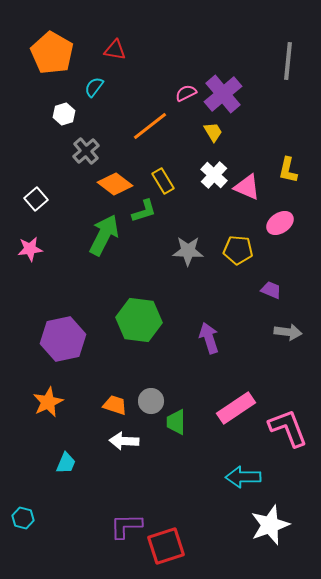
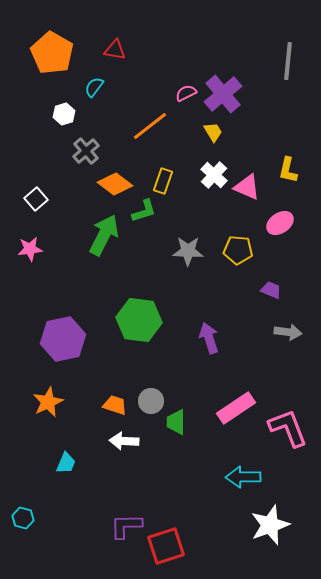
yellow rectangle: rotated 50 degrees clockwise
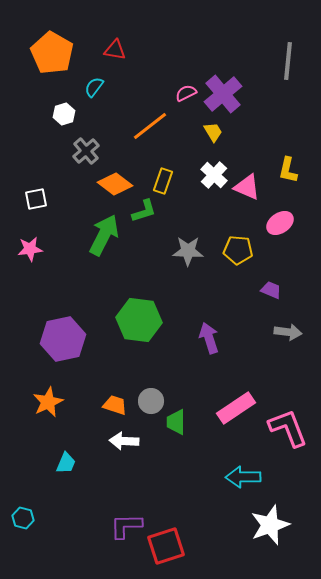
white square: rotated 30 degrees clockwise
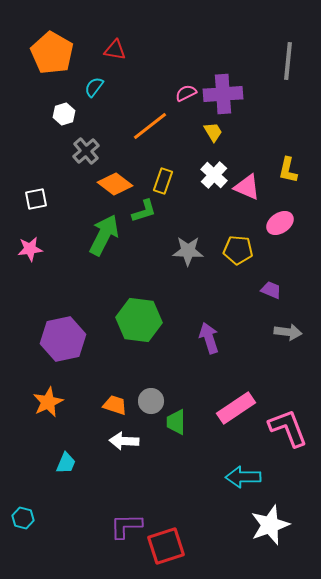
purple cross: rotated 36 degrees clockwise
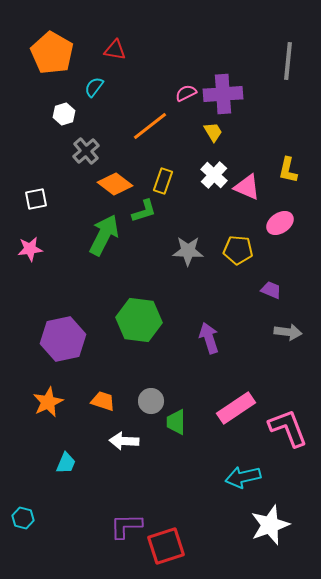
orange trapezoid: moved 12 px left, 4 px up
cyan arrow: rotated 12 degrees counterclockwise
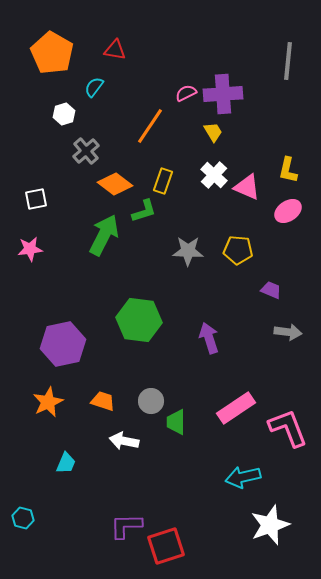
orange line: rotated 18 degrees counterclockwise
pink ellipse: moved 8 px right, 12 px up
purple hexagon: moved 5 px down
white arrow: rotated 8 degrees clockwise
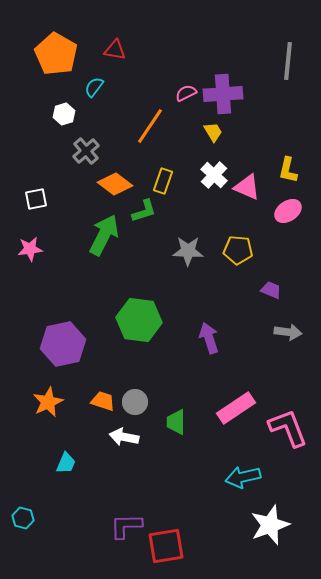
orange pentagon: moved 4 px right, 1 px down
gray circle: moved 16 px left, 1 px down
white arrow: moved 4 px up
red square: rotated 9 degrees clockwise
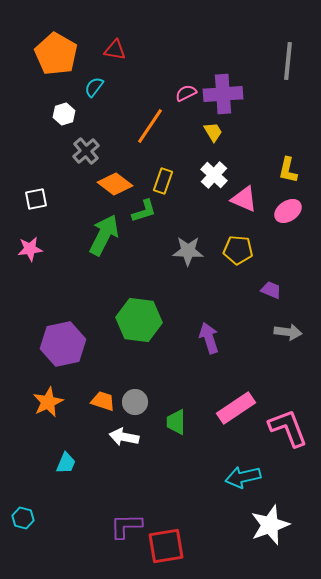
pink triangle: moved 3 px left, 12 px down
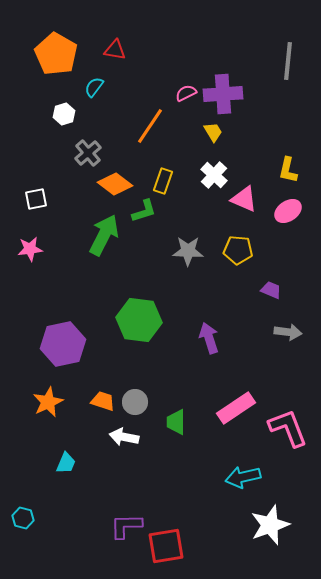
gray cross: moved 2 px right, 2 px down
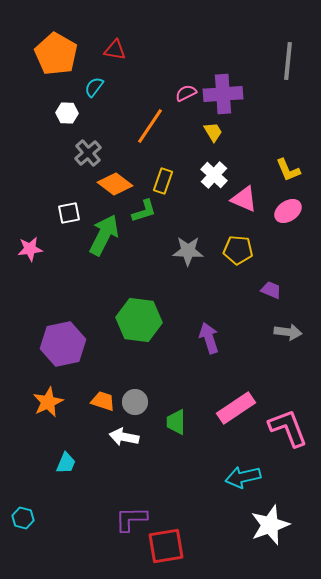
white hexagon: moved 3 px right, 1 px up; rotated 20 degrees clockwise
yellow L-shape: rotated 36 degrees counterclockwise
white square: moved 33 px right, 14 px down
purple L-shape: moved 5 px right, 7 px up
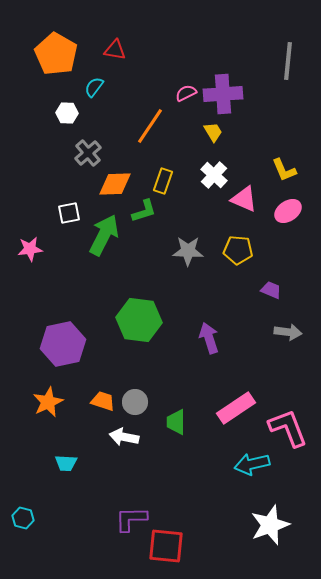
yellow L-shape: moved 4 px left
orange diamond: rotated 40 degrees counterclockwise
cyan trapezoid: rotated 70 degrees clockwise
cyan arrow: moved 9 px right, 13 px up
red square: rotated 15 degrees clockwise
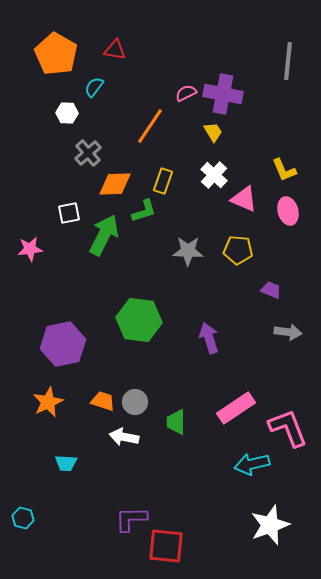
purple cross: rotated 15 degrees clockwise
pink ellipse: rotated 72 degrees counterclockwise
